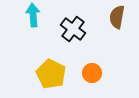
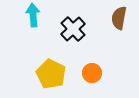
brown semicircle: moved 2 px right, 1 px down
black cross: rotated 10 degrees clockwise
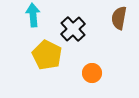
yellow pentagon: moved 4 px left, 19 px up
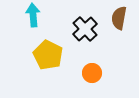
black cross: moved 12 px right
yellow pentagon: moved 1 px right
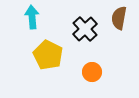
cyan arrow: moved 1 px left, 2 px down
orange circle: moved 1 px up
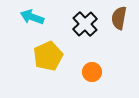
cyan arrow: rotated 65 degrees counterclockwise
black cross: moved 5 px up
yellow pentagon: moved 1 px down; rotated 20 degrees clockwise
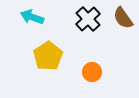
brown semicircle: moved 4 px right; rotated 45 degrees counterclockwise
black cross: moved 3 px right, 5 px up
yellow pentagon: rotated 8 degrees counterclockwise
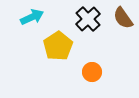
cyan arrow: rotated 135 degrees clockwise
yellow pentagon: moved 10 px right, 10 px up
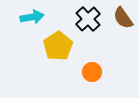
cyan arrow: rotated 15 degrees clockwise
